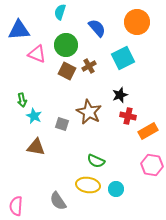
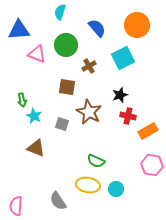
orange circle: moved 3 px down
brown square: moved 16 px down; rotated 18 degrees counterclockwise
brown triangle: moved 1 px down; rotated 12 degrees clockwise
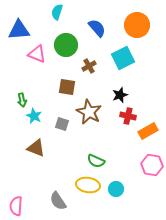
cyan semicircle: moved 3 px left
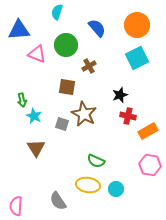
cyan square: moved 14 px right
brown star: moved 5 px left, 2 px down
brown triangle: rotated 36 degrees clockwise
pink hexagon: moved 2 px left
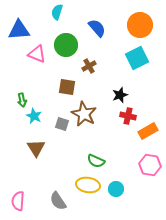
orange circle: moved 3 px right
pink semicircle: moved 2 px right, 5 px up
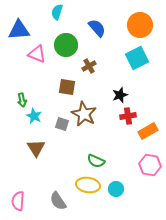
red cross: rotated 21 degrees counterclockwise
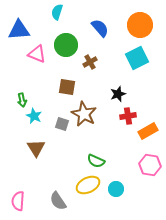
blue semicircle: moved 3 px right
brown cross: moved 1 px right, 4 px up
black star: moved 2 px left, 1 px up
yellow ellipse: rotated 35 degrees counterclockwise
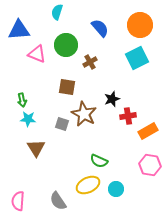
black star: moved 6 px left, 5 px down
cyan star: moved 6 px left, 3 px down; rotated 21 degrees counterclockwise
green semicircle: moved 3 px right
